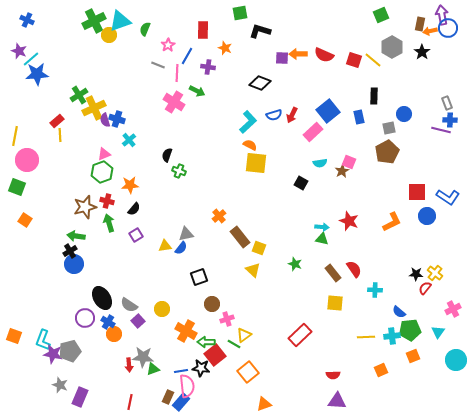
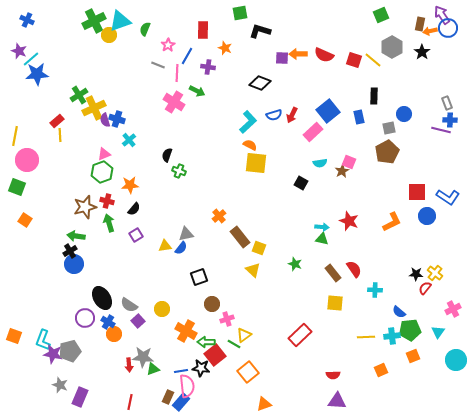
purple arrow at (442, 15): rotated 24 degrees counterclockwise
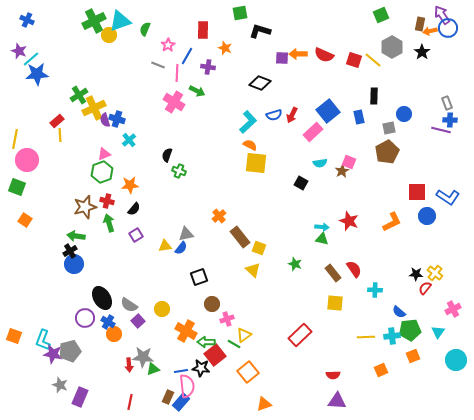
yellow line at (15, 136): moved 3 px down
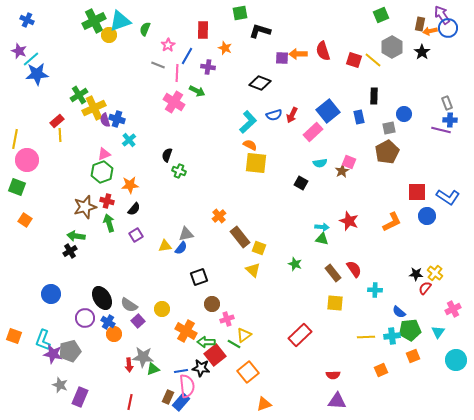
red semicircle at (324, 55): moved 1 px left, 4 px up; rotated 48 degrees clockwise
blue circle at (74, 264): moved 23 px left, 30 px down
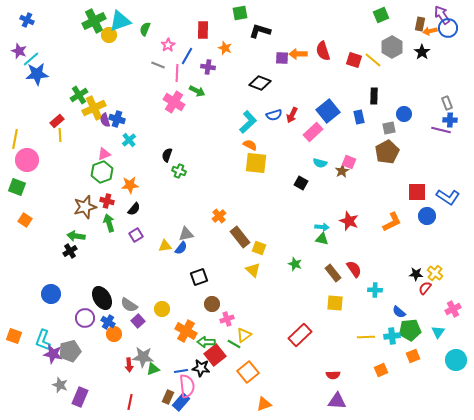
cyan semicircle at (320, 163): rotated 24 degrees clockwise
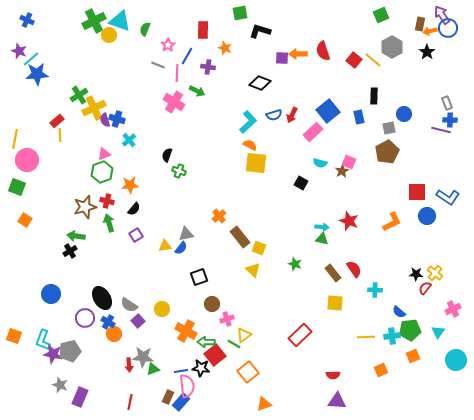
cyan triangle at (120, 21): rotated 40 degrees clockwise
black star at (422, 52): moved 5 px right
red square at (354, 60): rotated 21 degrees clockwise
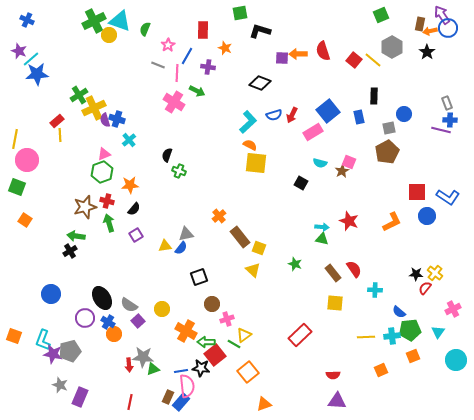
pink rectangle at (313, 132): rotated 12 degrees clockwise
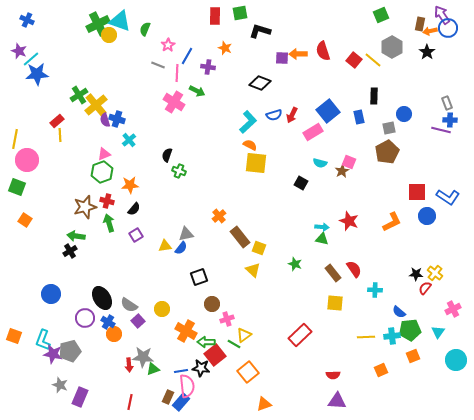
green cross at (94, 21): moved 4 px right, 3 px down
red rectangle at (203, 30): moved 12 px right, 14 px up
yellow cross at (94, 108): moved 2 px right, 3 px up; rotated 15 degrees counterclockwise
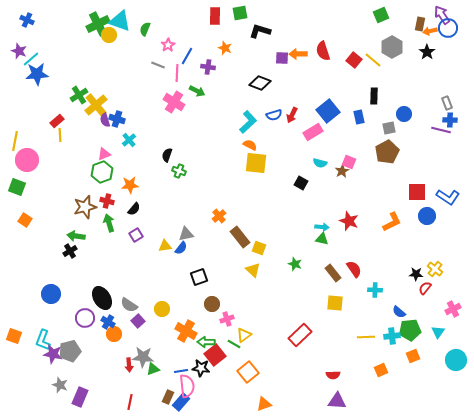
yellow line at (15, 139): moved 2 px down
yellow cross at (435, 273): moved 4 px up
